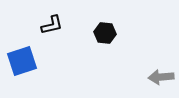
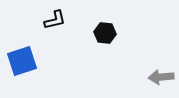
black L-shape: moved 3 px right, 5 px up
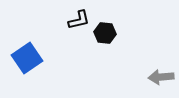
black L-shape: moved 24 px right
blue square: moved 5 px right, 3 px up; rotated 16 degrees counterclockwise
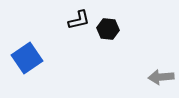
black hexagon: moved 3 px right, 4 px up
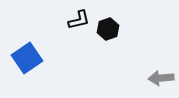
black hexagon: rotated 25 degrees counterclockwise
gray arrow: moved 1 px down
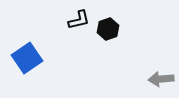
gray arrow: moved 1 px down
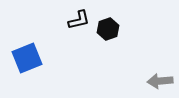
blue square: rotated 12 degrees clockwise
gray arrow: moved 1 px left, 2 px down
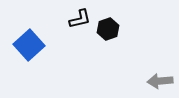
black L-shape: moved 1 px right, 1 px up
blue square: moved 2 px right, 13 px up; rotated 20 degrees counterclockwise
